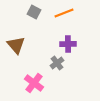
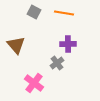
orange line: rotated 30 degrees clockwise
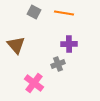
purple cross: moved 1 px right
gray cross: moved 1 px right, 1 px down; rotated 16 degrees clockwise
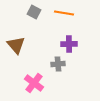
gray cross: rotated 16 degrees clockwise
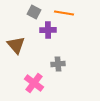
purple cross: moved 21 px left, 14 px up
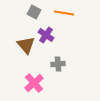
purple cross: moved 2 px left, 5 px down; rotated 35 degrees clockwise
brown triangle: moved 10 px right
pink cross: rotated 12 degrees clockwise
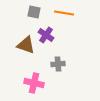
gray square: rotated 16 degrees counterclockwise
brown triangle: rotated 30 degrees counterclockwise
pink cross: rotated 36 degrees counterclockwise
